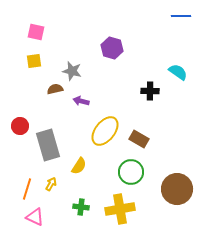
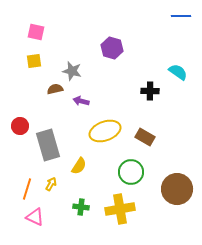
yellow ellipse: rotated 32 degrees clockwise
brown rectangle: moved 6 px right, 2 px up
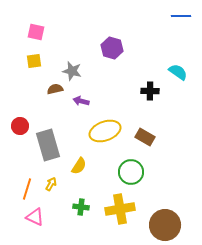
brown circle: moved 12 px left, 36 px down
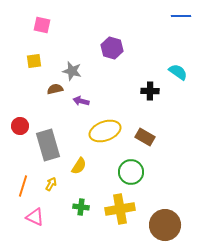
pink square: moved 6 px right, 7 px up
orange line: moved 4 px left, 3 px up
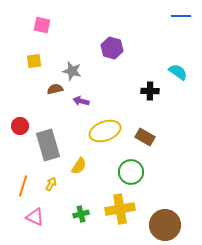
green cross: moved 7 px down; rotated 21 degrees counterclockwise
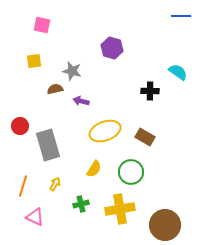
yellow semicircle: moved 15 px right, 3 px down
yellow arrow: moved 4 px right
green cross: moved 10 px up
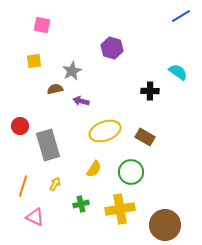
blue line: rotated 30 degrees counterclockwise
gray star: rotated 30 degrees clockwise
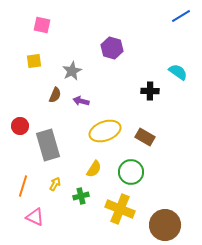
brown semicircle: moved 6 px down; rotated 126 degrees clockwise
green cross: moved 8 px up
yellow cross: rotated 32 degrees clockwise
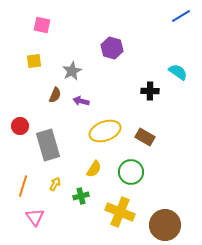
yellow cross: moved 3 px down
pink triangle: rotated 30 degrees clockwise
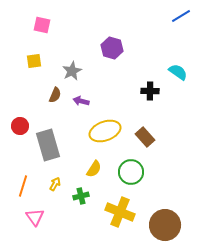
brown rectangle: rotated 18 degrees clockwise
